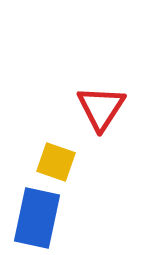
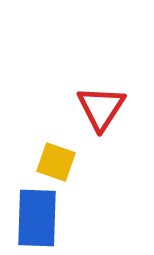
blue rectangle: rotated 10 degrees counterclockwise
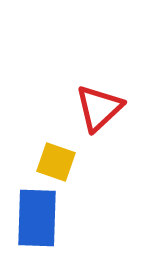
red triangle: moved 2 px left; rotated 14 degrees clockwise
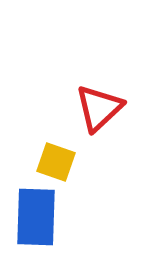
blue rectangle: moved 1 px left, 1 px up
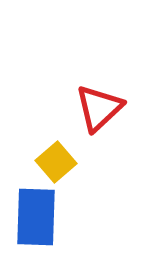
yellow square: rotated 30 degrees clockwise
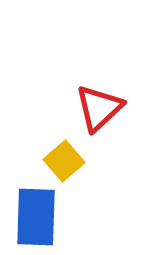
yellow square: moved 8 px right, 1 px up
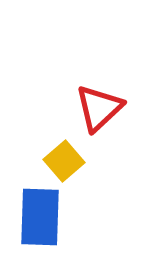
blue rectangle: moved 4 px right
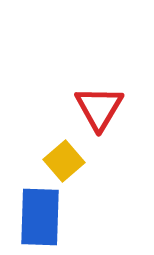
red triangle: rotated 16 degrees counterclockwise
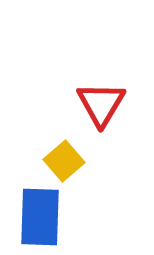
red triangle: moved 2 px right, 4 px up
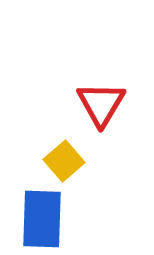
blue rectangle: moved 2 px right, 2 px down
